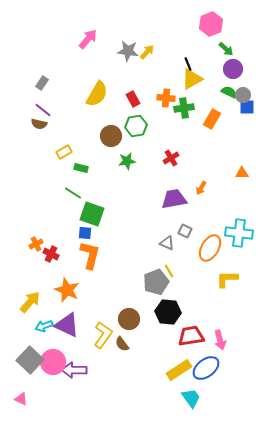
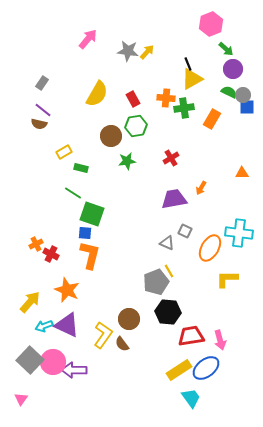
pink triangle at (21, 399): rotated 40 degrees clockwise
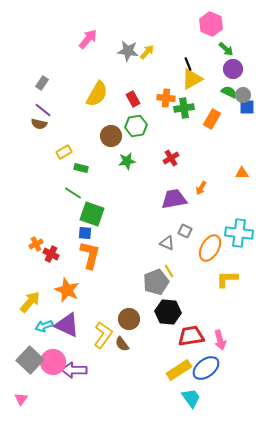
pink hexagon at (211, 24): rotated 15 degrees counterclockwise
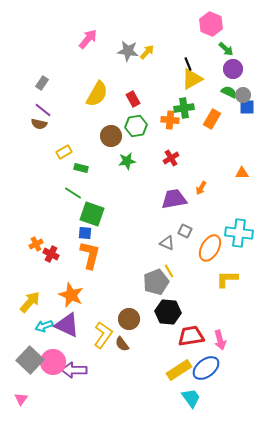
orange cross at (166, 98): moved 4 px right, 22 px down
orange star at (67, 290): moved 4 px right, 5 px down
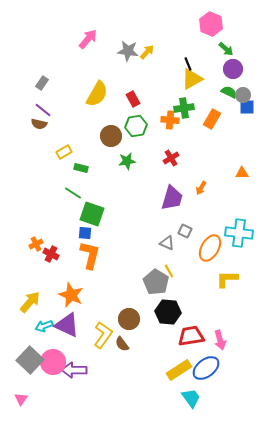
purple trapezoid at (174, 199): moved 2 px left, 1 px up; rotated 116 degrees clockwise
gray pentagon at (156, 282): rotated 20 degrees counterclockwise
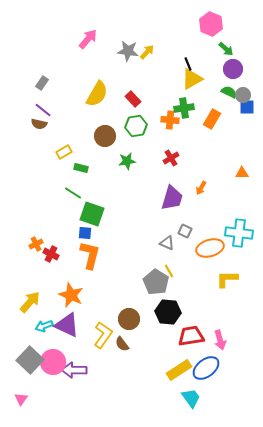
red rectangle at (133, 99): rotated 14 degrees counterclockwise
brown circle at (111, 136): moved 6 px left
orange ellipse at (210, 248): rotated 44 degrees clockwise
